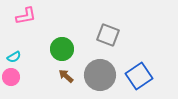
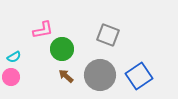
pink L-shape: moved 17 px right, 14 px down
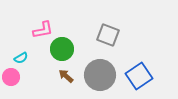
cyan semicircle: moved 7 px right, 1 px down
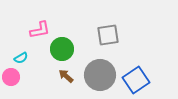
pink L-shape: moved 3 px left
gray square: rotated 30 degrees counterclockwise
blue square: moved 3 px left, 4 px down
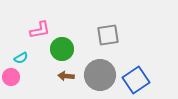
brown arrow: rotated 35 degrees counterclockwise
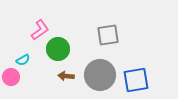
pink L-shape: rotated 25 degrees counterclockwise
green circle: moved 4 px left
cyan semicircle: moved 2 px right, 2 px down
blue square: rotated 24 degrees clockwise
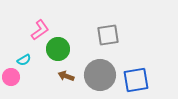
cyan semicircle: moved 1 px right
brown arrow: rotated 14 degrees clockwise
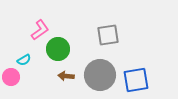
brown arrow: rotated 14 degrees counterclockwise
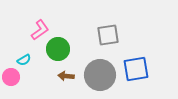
blue square: moved 11 px up
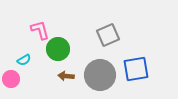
pink L-shape: rotated 70 degrees counterclockwise
gray square: rotated 15 degrees counterclockwise
pink circle: moved 2 px down
